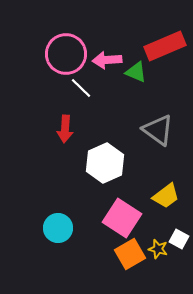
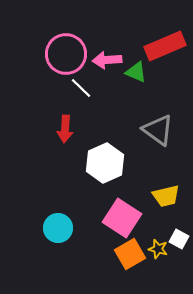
yellow trapezoid: rotated 24 degrees clockwise
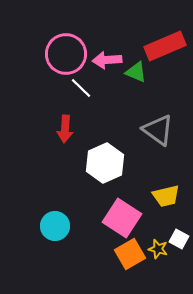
cyan circle: moved 3 px left, 2 px up
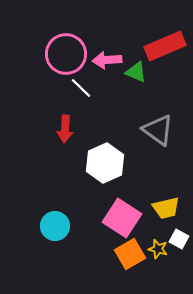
yellow trapezoid: moved 12 px down
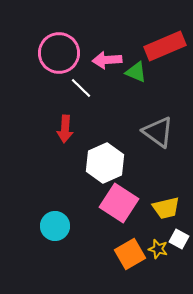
pink circle: moved 7 px left, 1 px up
gray triangle: moved 2 px down
pink square: moved 3 px left, 15 px up
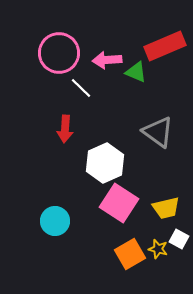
cyan circle: moved 5 px up
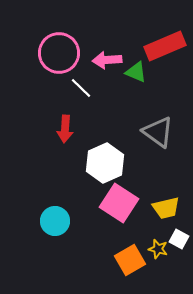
orange square: moved 6 px down
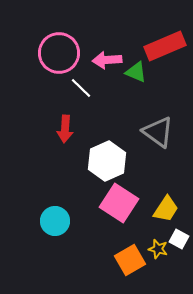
white hexagon: moved 2 px right, 2 px up
yellow trapezoid: moved 1 px down; rotated 44 degrees counterclockwise
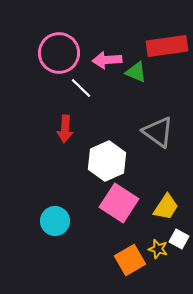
red rectangle: moved 2 px right; rotated 15 degrees clockwise
yellow trapezoid: moved 2 px up
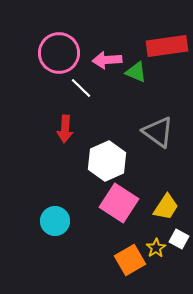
yellow star: moved 2 px left, 1 px up; rotated 24 degrees clockwise
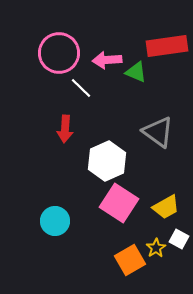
yellow trapezoid: rotated 28 degrees clockwise
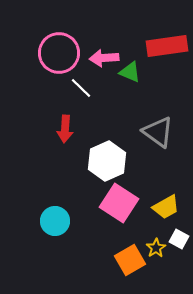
pink arrow: moved 3 px left, 2 px up
green triangle: moved 6 px left
